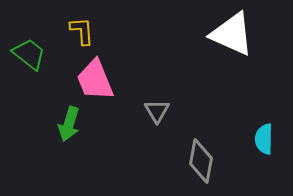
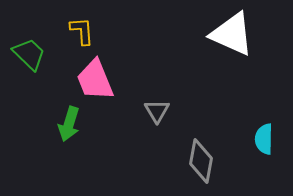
green trapezoid: rotated 6 degrees clockwise
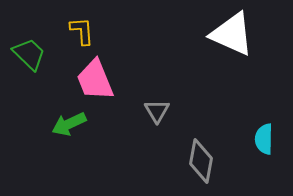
green arrow: rotated 48 degrees clockwise
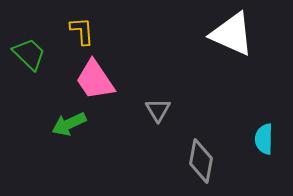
pink trapezoid: rotated 12 degrees counterclockwise
gray triangle: moved 1 px right, 1 px up
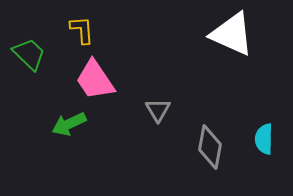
yellow L-shape: moved 1 px up
gray diamond: moved 9 px right, 14 px up
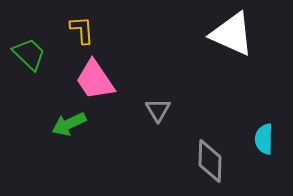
gray diamond: moved 14 px down; rotated 9 degrees counterclockwise
